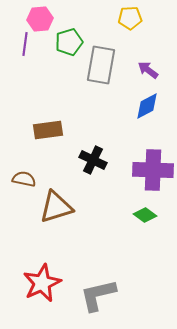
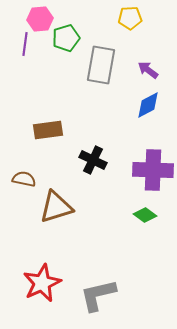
green pentagon: moved 3 px left, 4 px up
blue diamond: moved 1 px right, 1 px up
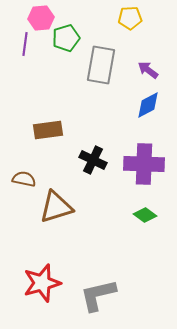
pink hexagon: moved 1 px right, 1 px up
purple cross: moved 9 px left, 6 px up
red star: rotated 9 degrees clockwise
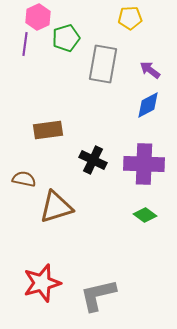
pink hexagon: moved 3 px left, 1 px up; rotated 20 degrees counterclockwise
gray rectangle: moved 2 px right, 1 px up
purple arrow: moved 2 px right
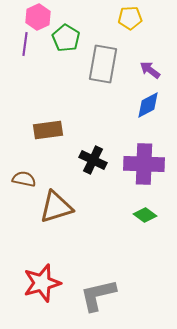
green pentagon: rotated 24 degrees counterclockwise
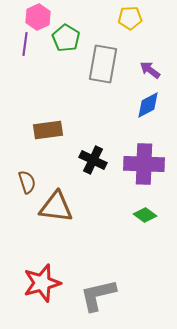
brown semicircle: moved 3 px right, 3 px down; rotated 60 degrees clockwise
brown triangle: rotated 24 degrees clockwise
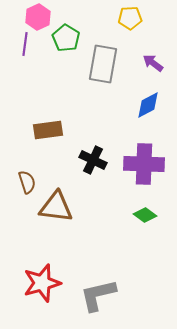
purple arrow: moved 3 px right, 7 px up
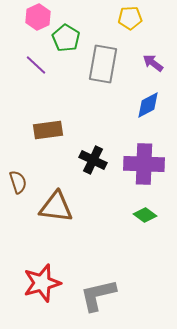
purple line: moved 11 px right, 21 px down; rotated 55 degrees counterclockwise
brown semicircle: moved 9 px left
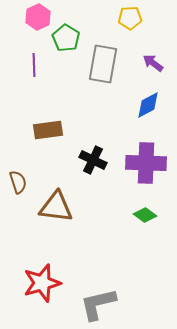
purple line: moved 2 px left; rotated 45 degrees clockwise
purple cross: moved 2 px right, 1 px up
gray L-shape: moved 9 px down
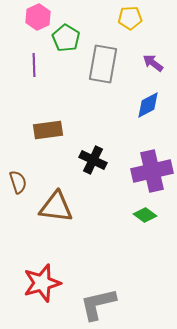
purple cross: moved 6 px right, 8 px down; rotated 15 degrees counterclockwise
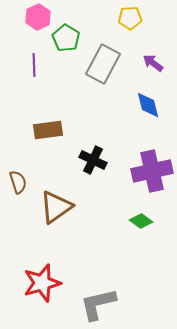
gray rectangle: rotated 18 degrees clockwise
blue diamond: rotated 76 degrees counterclockwise
brown triangle: rotated 42 degrees counterclockwise
green diamond: moved 4 px left, 6 px down
